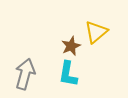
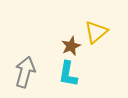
gray arrow: moved 2 px up
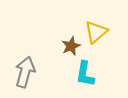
cyan L-shape: moved 17 px right
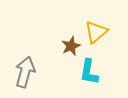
cyan L-shape: moved 4 px right, 2 px up
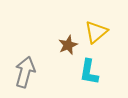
brown star: moved 3 px left, 1 px up
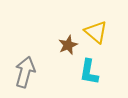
yellow triangle: rotated 40 degrees counterclockwise
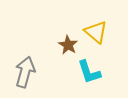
brown star: rotated 18 degrees counterclockwise
cyan L-shape: rotated 28 degrees counterclockwise
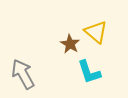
brown star: moved 2 px right, 1 px up
gray arrow: moved 2 px left, 2 px down; rotated 44 degrees counterclockwise
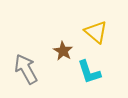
brown star: moved 7 px left, 7 px down
gray arrow: moved 3 px right, 5 px up
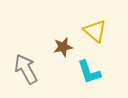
yellow triangle: moved 1 px left, 1 px up
brown star: moved 4 px up; rotated 30 degrees clockwise
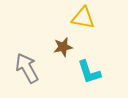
yellow triangle: moved 12 px left, 13 px up; rotated 30 degrees counterclockwise
gray arrow: moved 1 px right, 1 px up
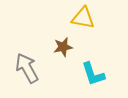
cyan L-shape: moved 4 px right, 2 px down
